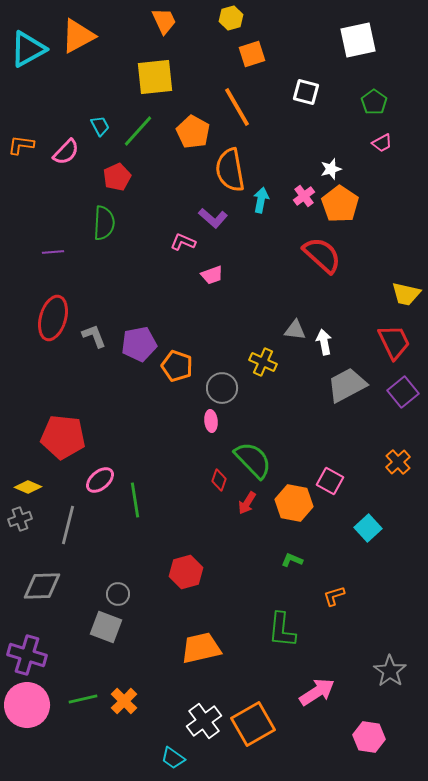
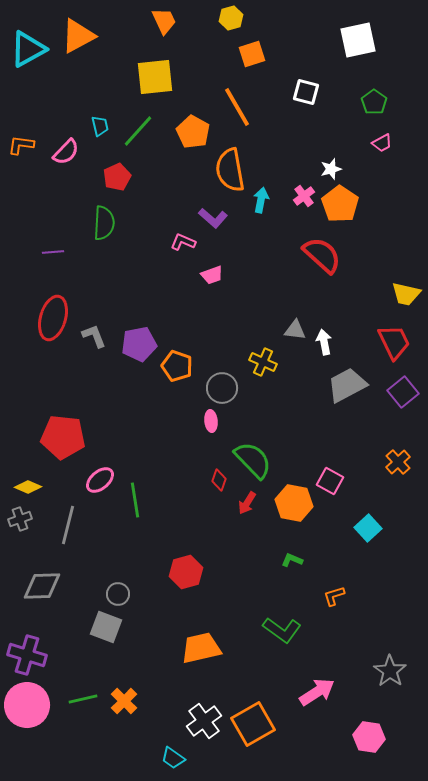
cyan trapezoid at (100, 126): rotated 15 degrees clockwise
green L-shape at (282, 630): rotated 60 degrees counterclockwise
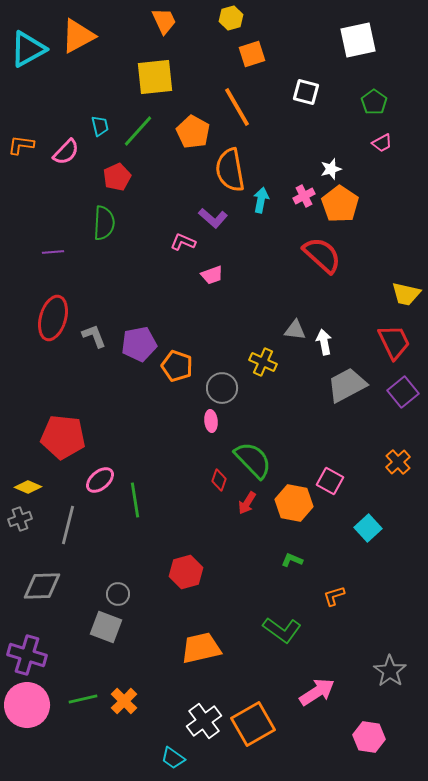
pink cross at (304, 196): rotated 10 degrees clockwise
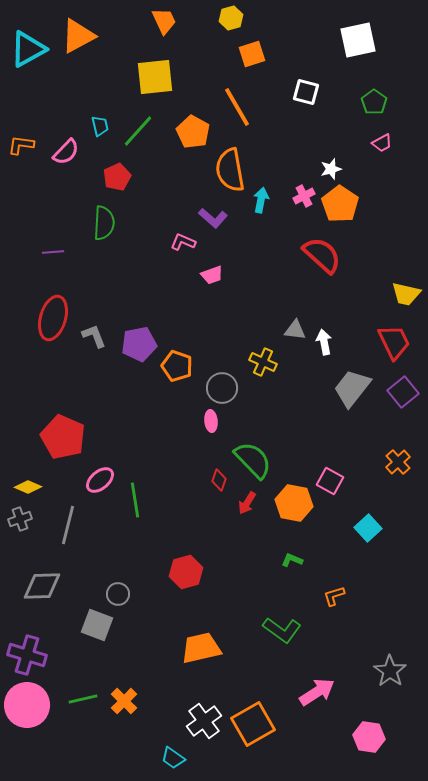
gray trapezoid at (347, 385): moved 5 px right, 3 px down; rotated 24 degrees counterclockwise
red pentagon at (63, 437): rotated 18 degrees clockwise
gray square at (106, 627): moved 9 px left, 2 px up
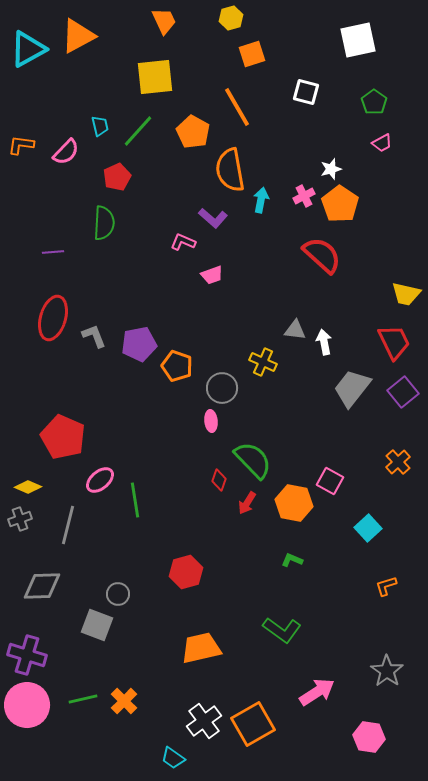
orange L-shape at (334, 596): moved 52 px right, 10 px up
gray star at (390, 671): moved 3 px left
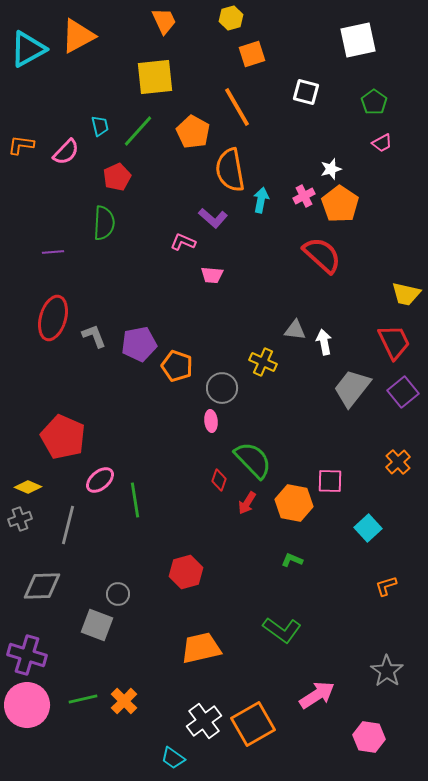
pink trapezoid at (212, 275): rotated 25 degrees clockwise
pink square at (330, 481): rotated 28 degrees counterclockwise
pink arrow at (317, 692): moved 3 px down
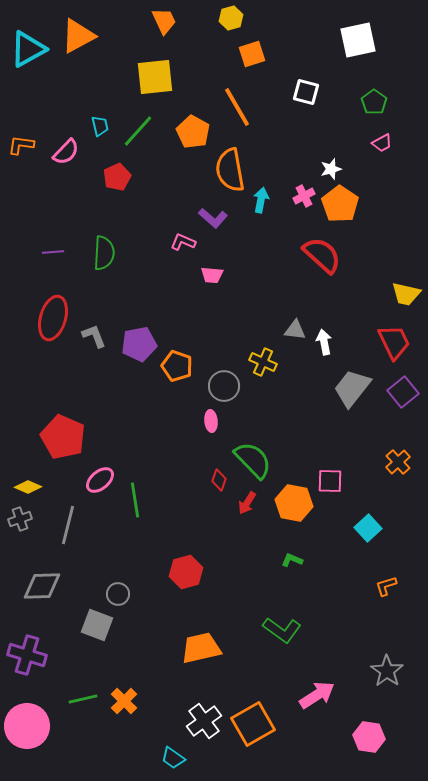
green semicircle at (104, 223): moved 30 px down
gray circle at (222, 388): moved 2 px right, 2 px up
pink circle at (27, 705): moved 21 px down
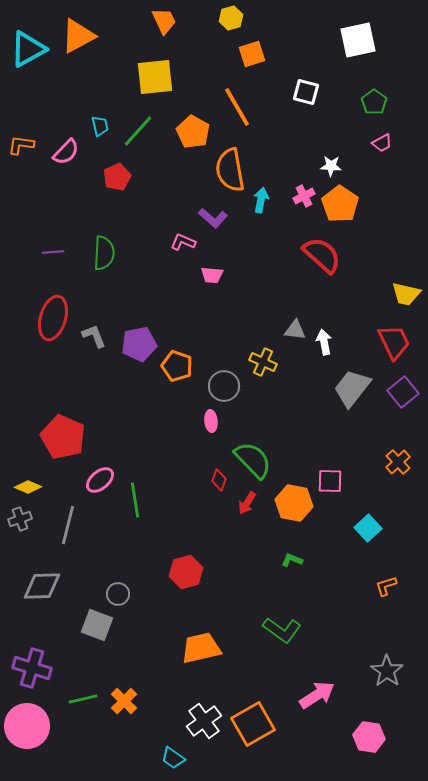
white star at (331, 169): moved 3 px up; rotated 20 degrees clockwise
purple cross at (27, 655): moved 5 px right, 13 px down
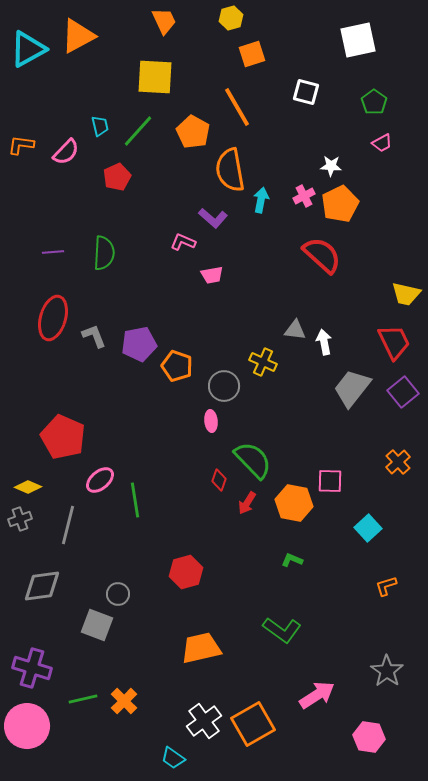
yellow square at (155, 77): rotated 9 degrees clockwise
orange pentagon at (340, 204): rotated 12 degrees clockwise
pink trapezoid at (212, 275): rotated 15 degrees counterclockwise
gray diamond at (42, 586): rotated 6 degrees counterclockwise
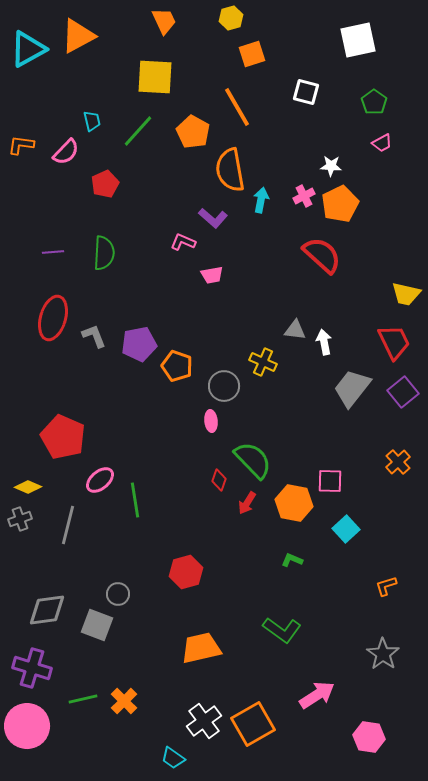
cyan trapezoid at (100, 126): moved 8 px left, 5 px up
red pentagon at (117, 177): moved 12 px left, 7 px down
cyan square at (368, 528): moved 22 px left, 1 px down
gray diamond at (42, 586): moved 5 px right, 24 px down
gray star at (387, 671): moved 4 px left, 17 px up
